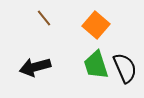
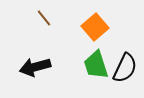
orange square: moved 1 px left, 2 px down; rotated 8 degrees clockwise
black semicircle: rotated 48 degrees clockwise
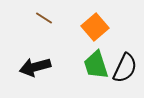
brown line: rotated 18 degrees counterclockwise
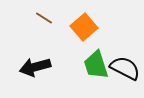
orange square: moved 11 px left
black semicircle: rotated 88 degrees counterclockwise
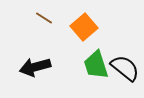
black semicircle: rotated 12 degrees clockwise
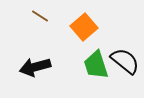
brown line: moved 4 px left, 2 px up
black semicircle: moved 7 px up
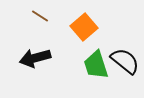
black arrow: moved 9 px up
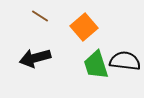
black semicircle: rotated 32 degrees counterclockwise
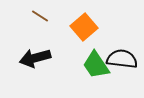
black semicircle: moved 3 px left, 2 px up
green trapezoid: rotated 16 degrees counterclockwise
